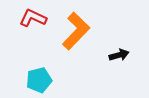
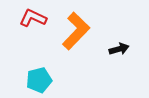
black arrow: moved 6 px up
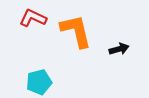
orange L-shape: rotated 57 degrees counterclockwise
cyan pentagon: moved 2 px down
